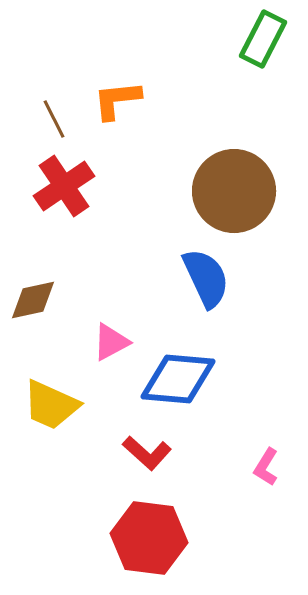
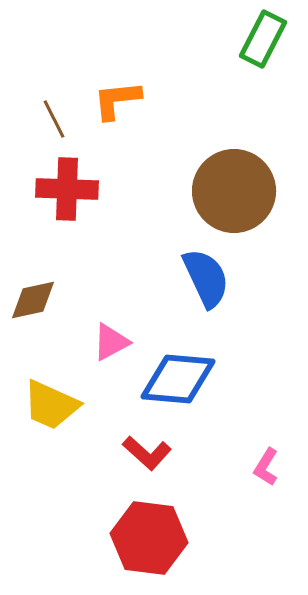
red cross: moved 3 px right, 3 px down; rotated 36 degrees clockwise
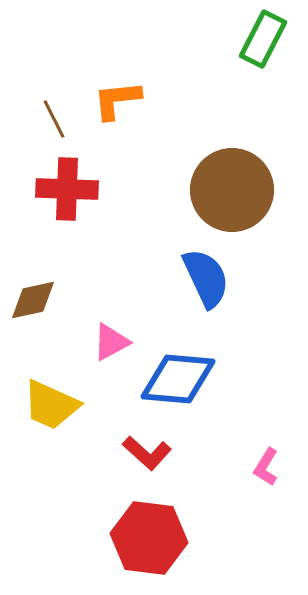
brown circle: moved 2 px left, 1 px up
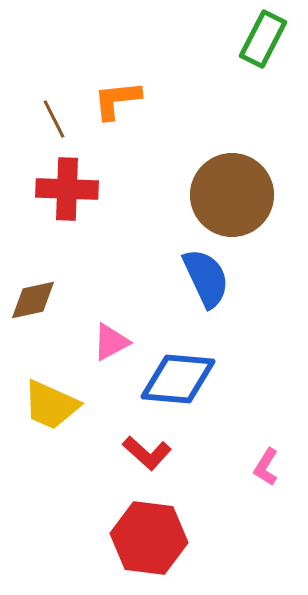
brown circle: moved 5 px down
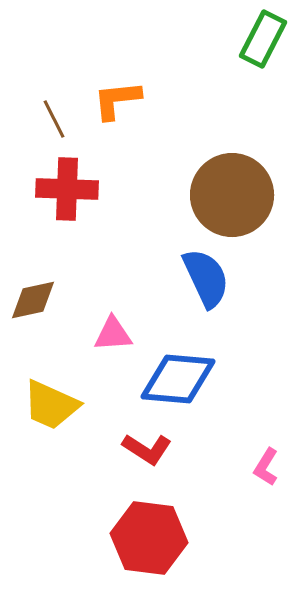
pink triangle: moved 2 px right, 8 px up; rotated 24 degrees clockwise
red L-shape: moved 4 px up; rotated 9 degrees counterclockwise
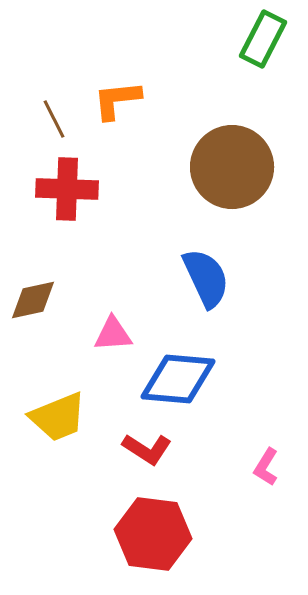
brown circle: moved 28 px up
yellow trapezoid: moved 7 px right, 12 px down; rotated 46 degrees counterclockwise
red hexagon: moved 4 px right, 4 px up
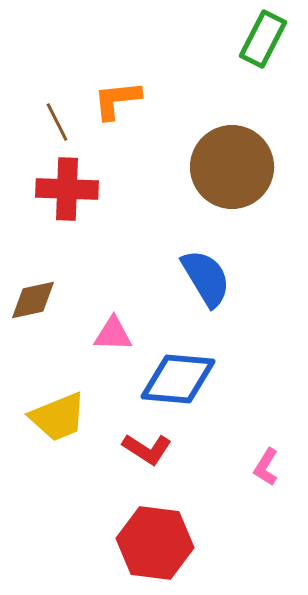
brown line: moved 3 px right, 3 px down
blue semicircle: rotated 6 degrees counterclockwise
pink triangle: rotated 6 degrees clockwise
red hexagon: moved 2 px right, 9 px down
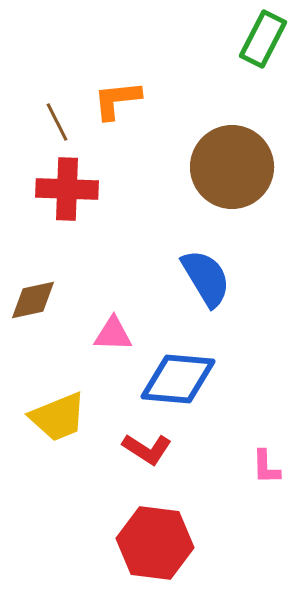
pink L-shape: rotated 33 degrees counterclockwise
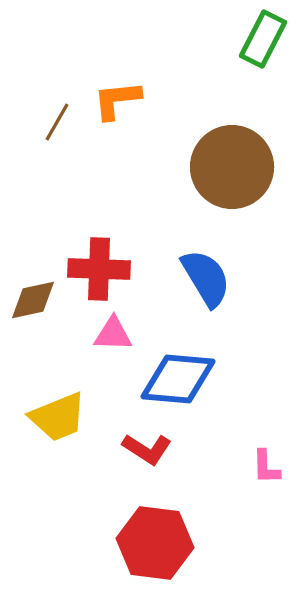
brown line: rotated 57 degrees clockwise
red cross: moved 32 px right, 80 px down
